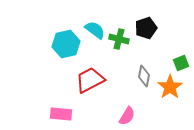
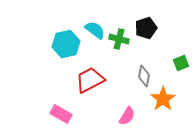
orange star: moved 7 px left, 12 px down
pink rectangle: rotated 25 degrees clockwise
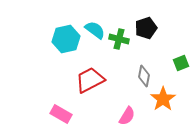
cyan hexagon: moved 5 px up
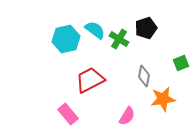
green cross: rotated 18 degrees clockwise
orange star: rotated 25 degrees clockwise
pink rectangle: moved 7 px right; rotated 20 degrees clockwise
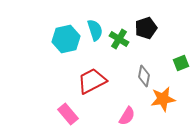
cyan semicircle: rotated 35 degrees clockwise
red trapezoid: moved 2 px right, 1 px down
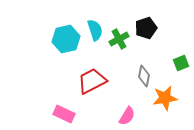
green cross: rotated 30 degrees clockwise
orange star: moved 2 px right, 1 px up
pink rectangle: moved 4 px left; rotated 25 degrees counterclockwise
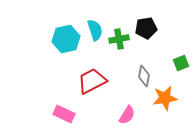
black pentagon: rotated 10 degrees clockwise
green cross: rotated 18 degrees clockwise
pink semicircle: moved 1 px up
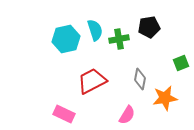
black pentagon: moved 3 px right, 1 px up
gray diamond: moved 4 px left, 3 px down
